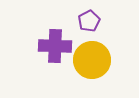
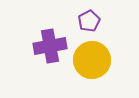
purple cross: moved 5 px left; rotated 12 degrees counterclockwise
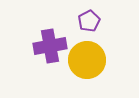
yellow circle: moved 5 px left
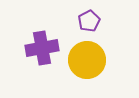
purple cross: moved 8 px left, 2 px down
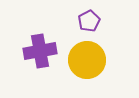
purple cross: moved 2 px left, 3 px down
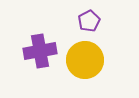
yellow circle: moved 2 px left
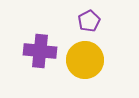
purple cross: rotated 16 degrees clockwise
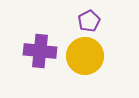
yellow circle: moved 4 px up
